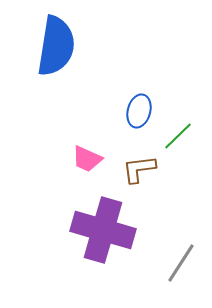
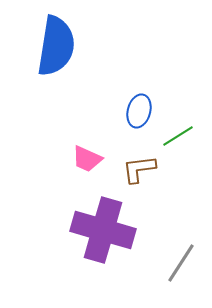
green line: rotated 12 degrees clockwise
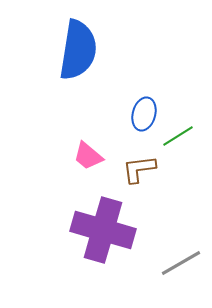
blue semicircle: moved 22 px right, 4 px down
blue ellipse: moved 5 px right, 3 px down
pink trapezoid: moved 1 px right, 3 px up; rotated 16 degrees clockwise
gray line: rotated 27 degrees clockwise
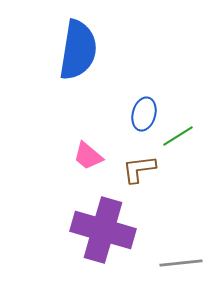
gray line: rotated 24 degrees clockwise
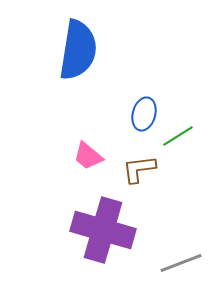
gray line: rotated 15 degrees counterclockwise
